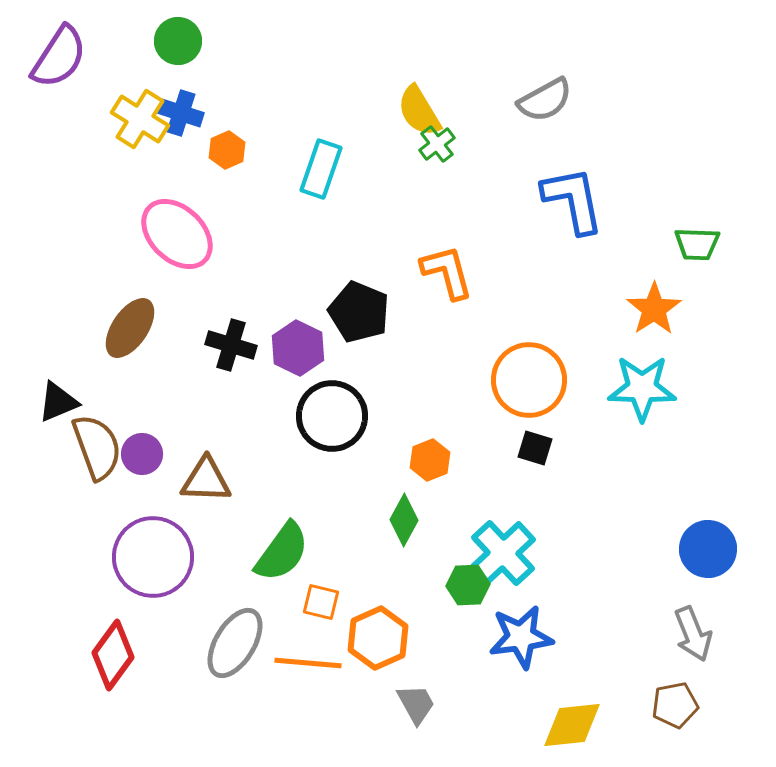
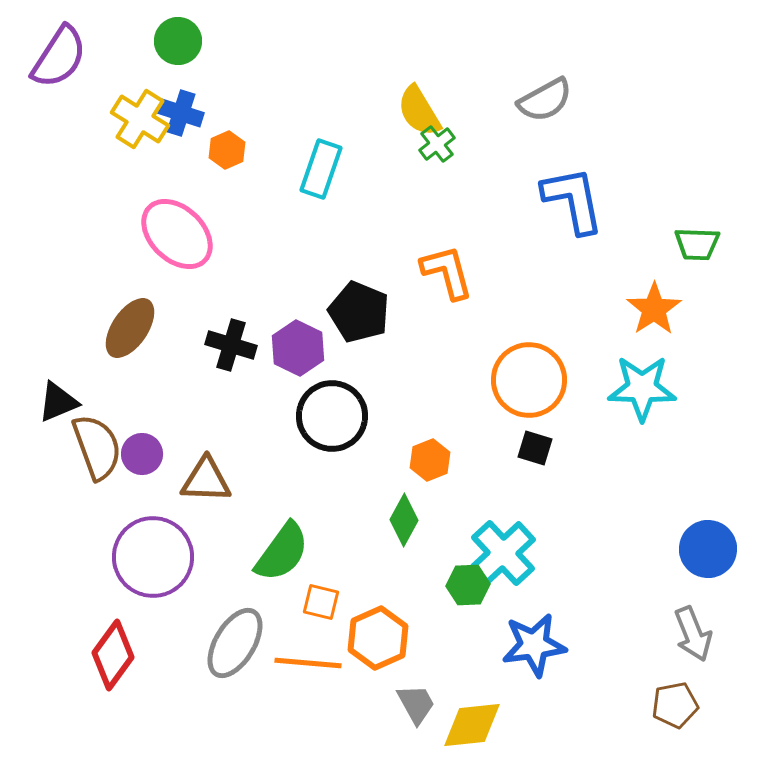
blue star at (521, 637): moved 13 px right, 8 px down
yellow diamond at (572, 725): moved 100 px left
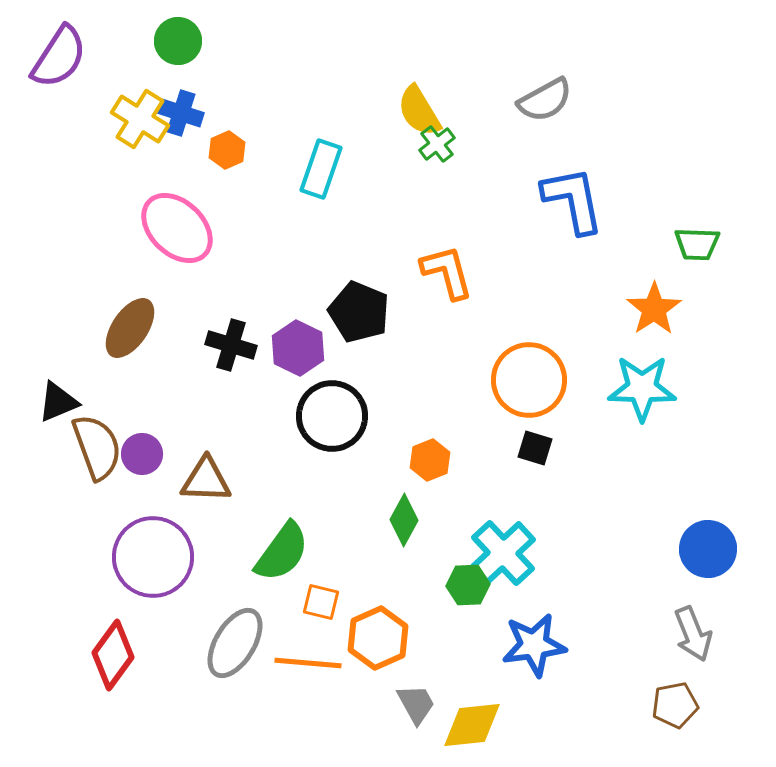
pink ellipse at (177, 234): moved 6 px up
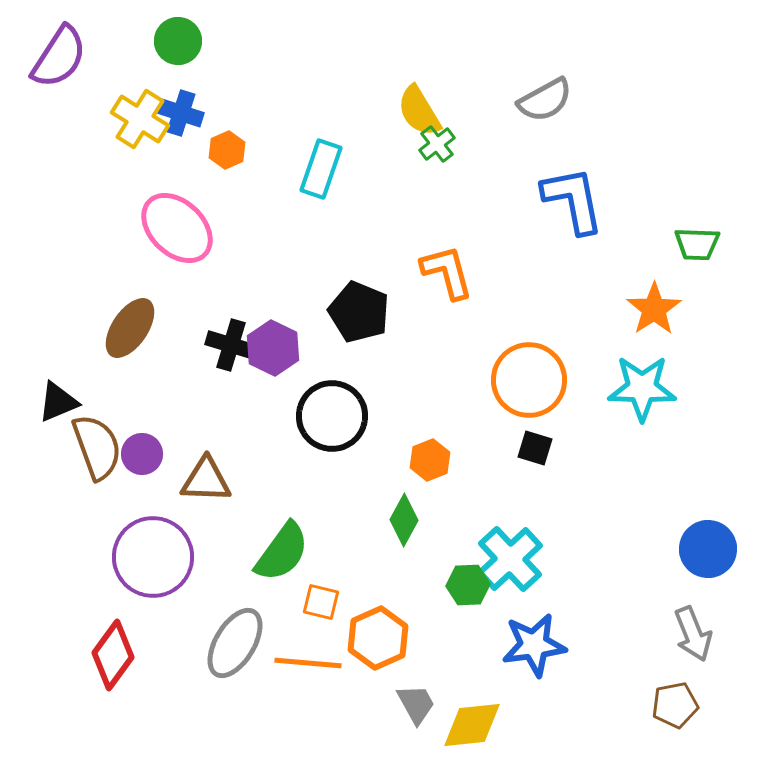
purple hexagon at (298, 348): moved 25 px left
cyan cross at (503, 553): moved 7 px right, 6 px down
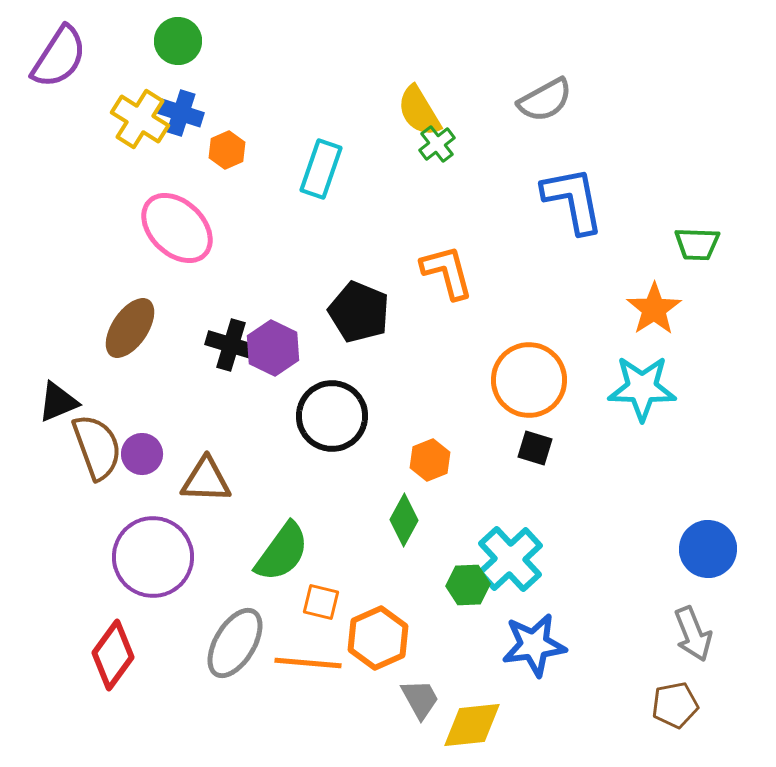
gray trapezoid at (416, 704): moved 4 px right, 5 px up
